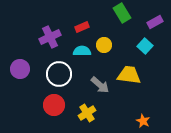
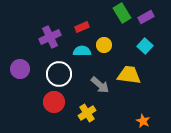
purple rectangle: moved 9 px left, 5 px up
red circle: moved 3 px up
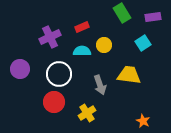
purple rectangle: moved 7 px right; rotated 21 degrees clockwise
cyan square: moved 2 px left, 3 px up; rotated 14 degrees clockwise
gray arrow: rotated 30 degrees clockwise
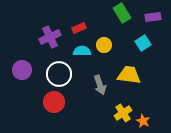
red rectangle: moved 3 px left, 1 px down
purple circle: moved 2 px right, 1 px down
yellow cross: moved 36 px right
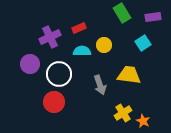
purple circle: moved 8 px right, 6 px up
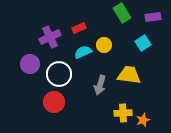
cyan semicircle: moved 1 px right, 1 px down; rotated 24 degrees counterclockwise
gray arrow: rotated 36 degrees clockwise
yellow cross: rotated 30 degrees clockwise
orange star: moved 1 px up; rotated 24 degrees clockwise
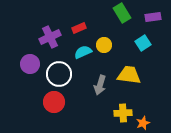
orange star: moved 3 px down
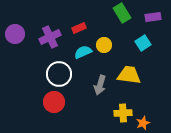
purple circle: moved 15 px left, 30 px up
